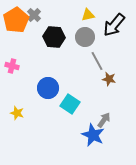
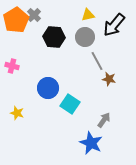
blue star: moved 2 px left, 8 px down
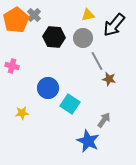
gray circle: moved 2 px left, 1 px down
yellow star: moved 5 px right; rotated 24 degrees counterclockwise
blue star: moved 3 px left, 2 px up
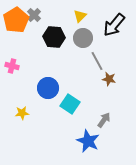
yellow triangle: moved 8 px left, 1 px down; rotated 32 degrees counterclockwise
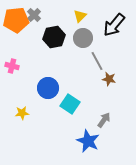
orange pentagon: rotated 25 degrees clockwise
black hexagon: rotated 15 degrees counterclockwise
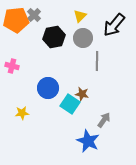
gray line: rotated 30 degrees clockwise
brown star: moved 27 px left, 15 px down
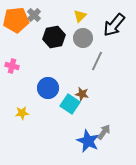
gray line: rotated 24 degrees clockwise
gray arrow: moved 12 px down
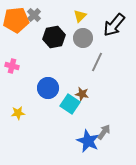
gray line: moved 1 px down
yellow star: moved 4 px left
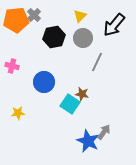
blue circle: moved 4 px left, 6 px up
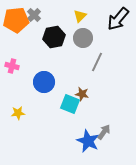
black arrow: moved 4 px right, 6 px up
cyan square: rotated 12 degrees counterclockwise
